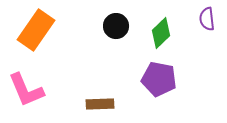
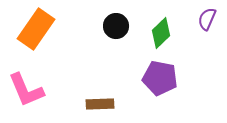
purple semicircle: rotated 30 degrees clockwise
orange rectangle: moved 1 px up
purple pentagon: moved 1 px right, 1 px up
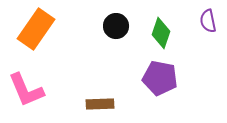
purple semicircle: moved 1 px right, 2 px down; rotated 35 degrees counterclockwise
green diamond: rotated 28 degrees counterclockwise
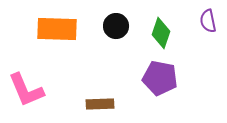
orange rectangle: moved 21 px right; rotated 57 degrees clockwise
